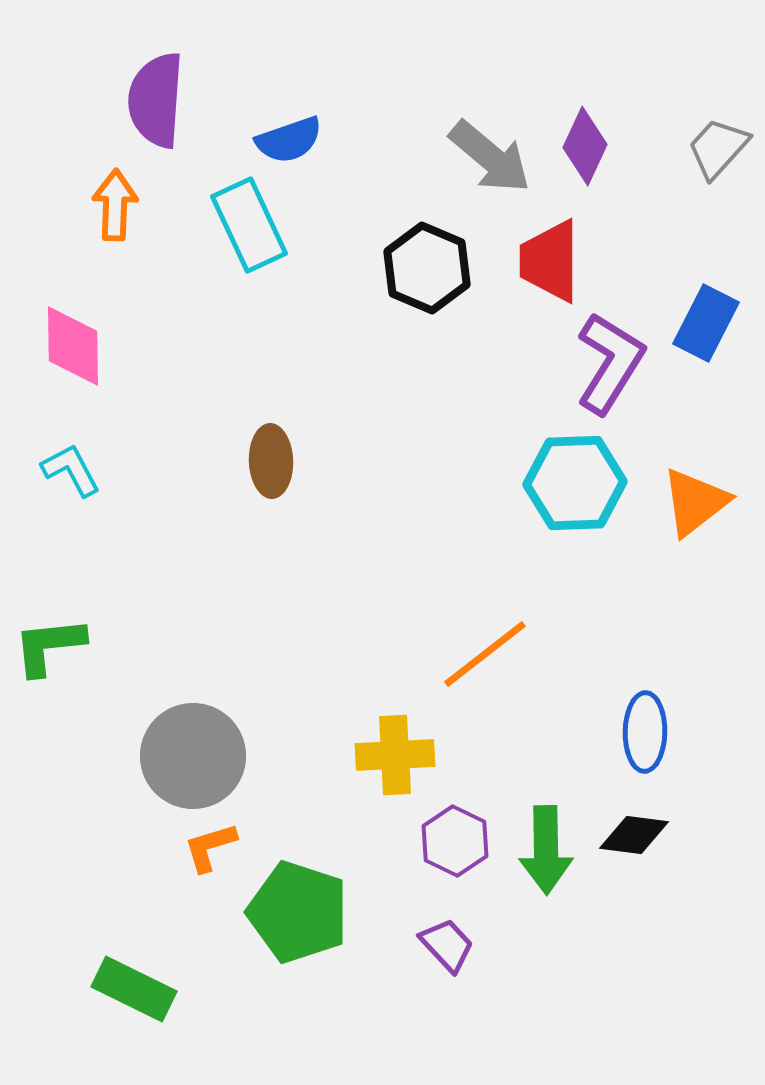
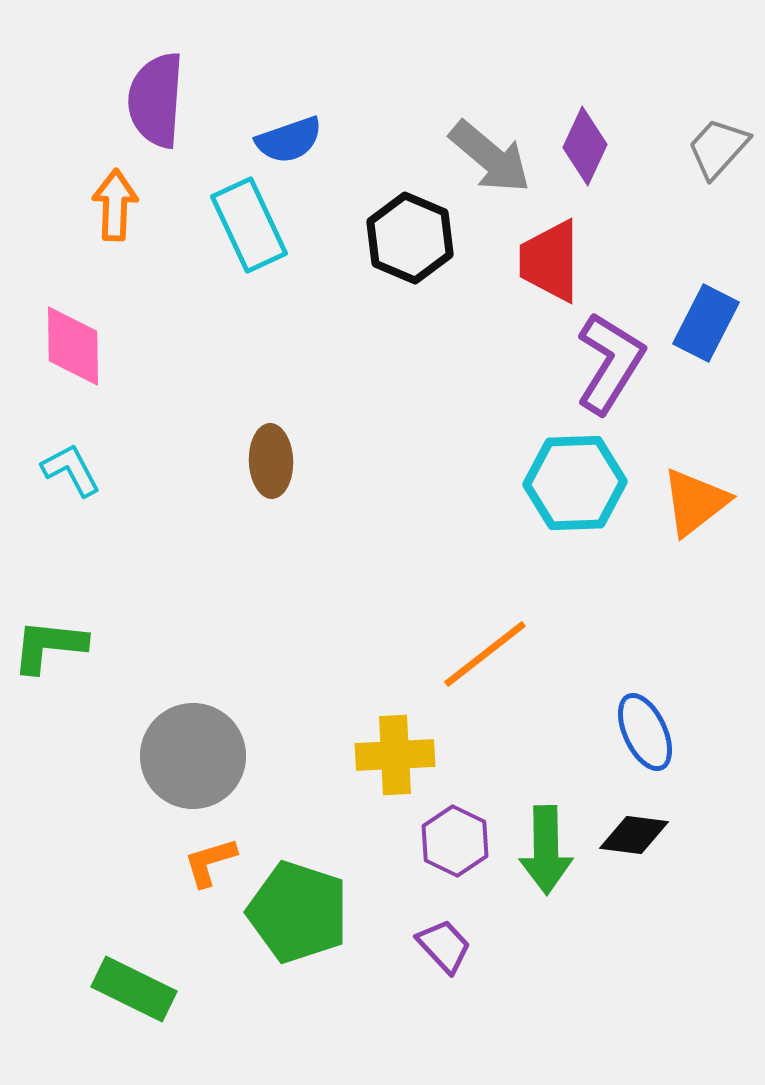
black hexagon: moved 17 px left, 30 px up
green L-shape: rotated 12 degrees clockwise
blue ellipse: rotated 26 degrees counterclockwise
orange L-shape: moved 15 px down
purple trapezoid: moved 3 px left, 1 px down
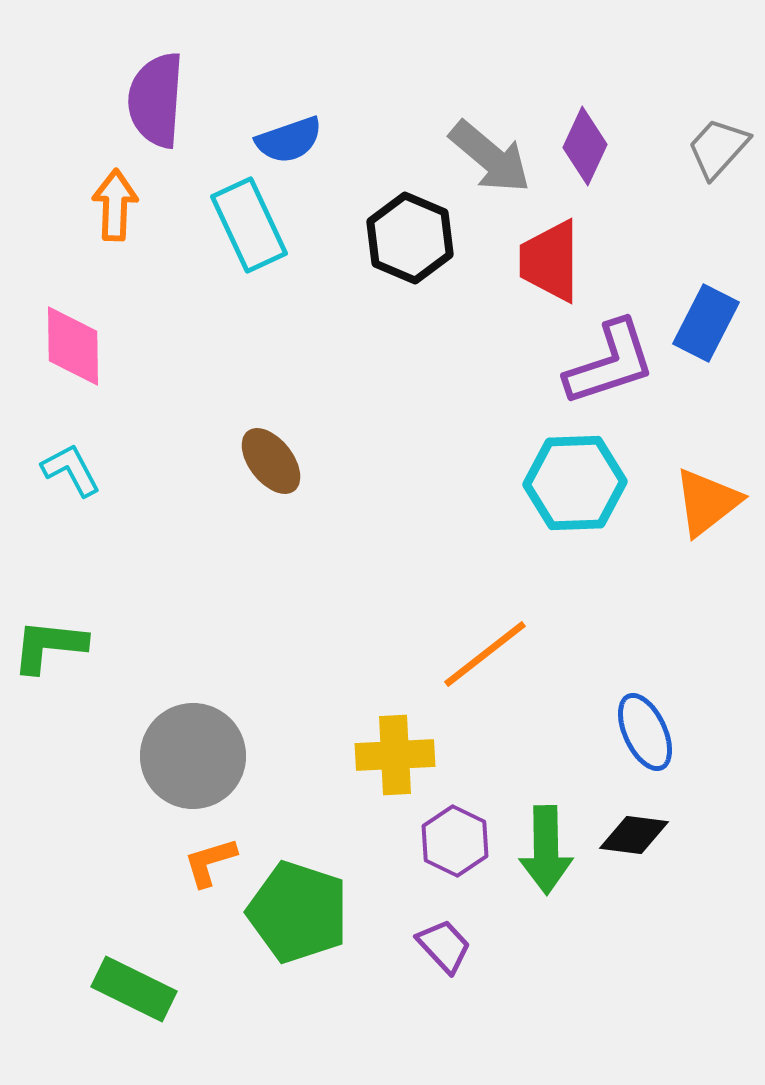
purple L-shape: rotated 40 degrees clockwise
brown ellipse: rotated 36 degrees counterclockwise
orange triangle: moved 12 px right
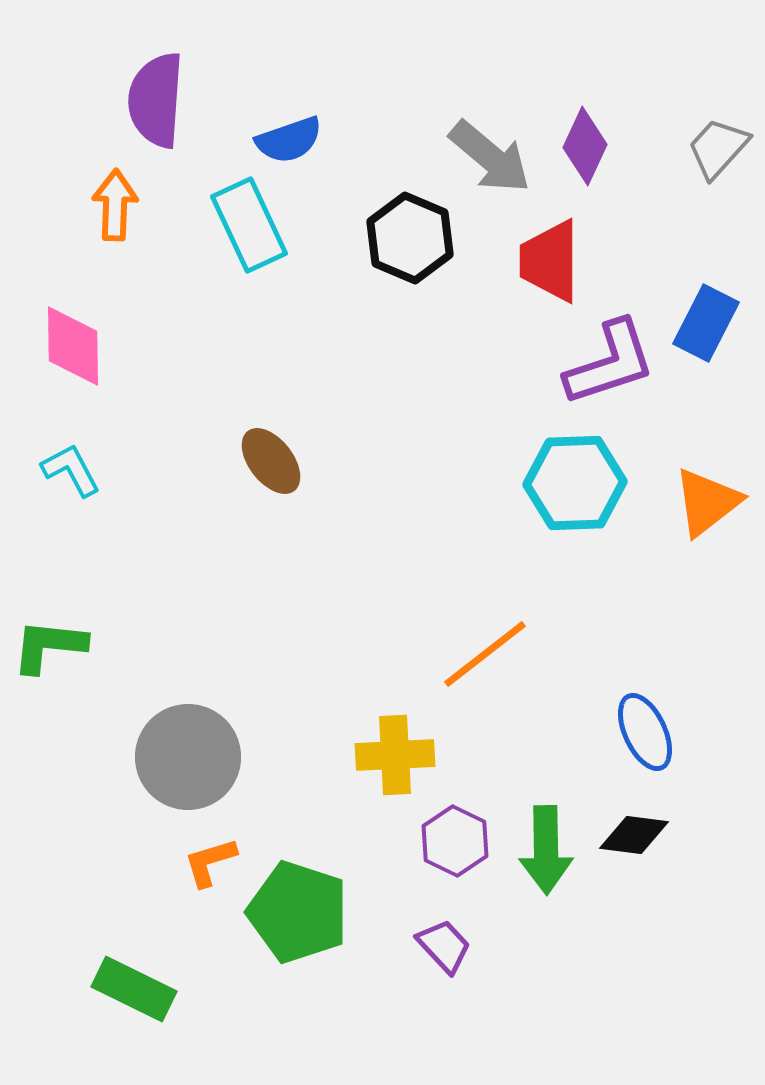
gray circle: moved 5 px left, 1 px down
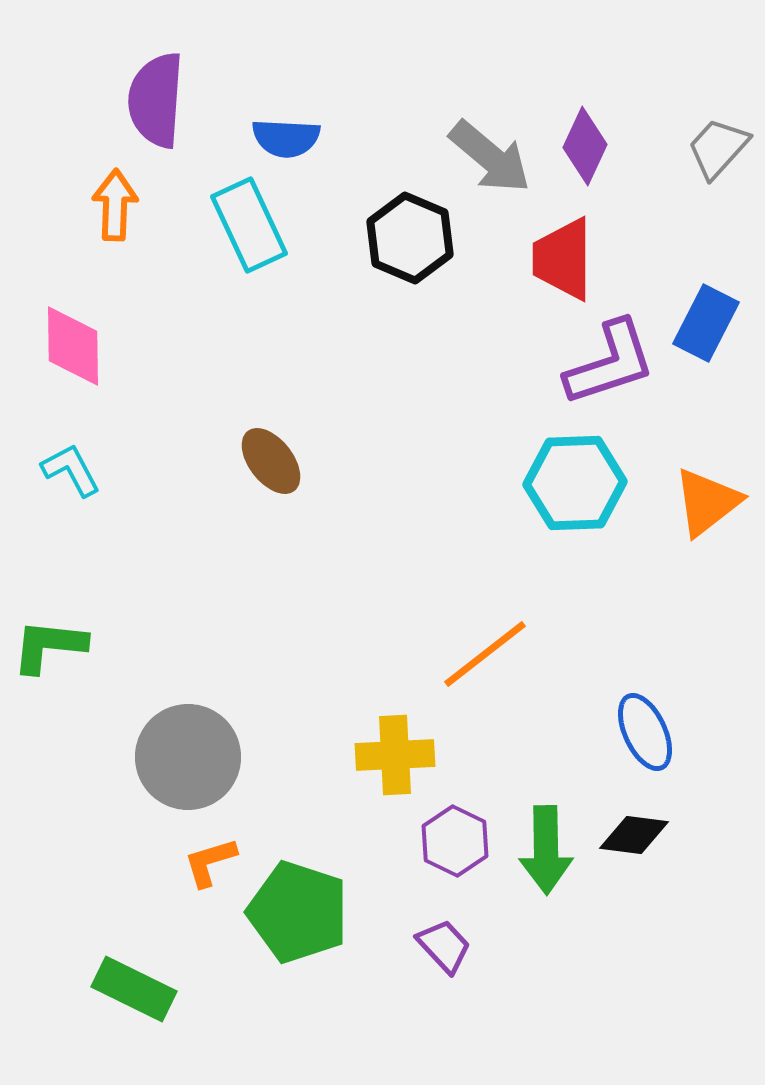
blue semicircle: moved 3 px left, 2 px up; rotated 22 degrees clockwise
red trapezoid: moved 13 px right, 2 px up
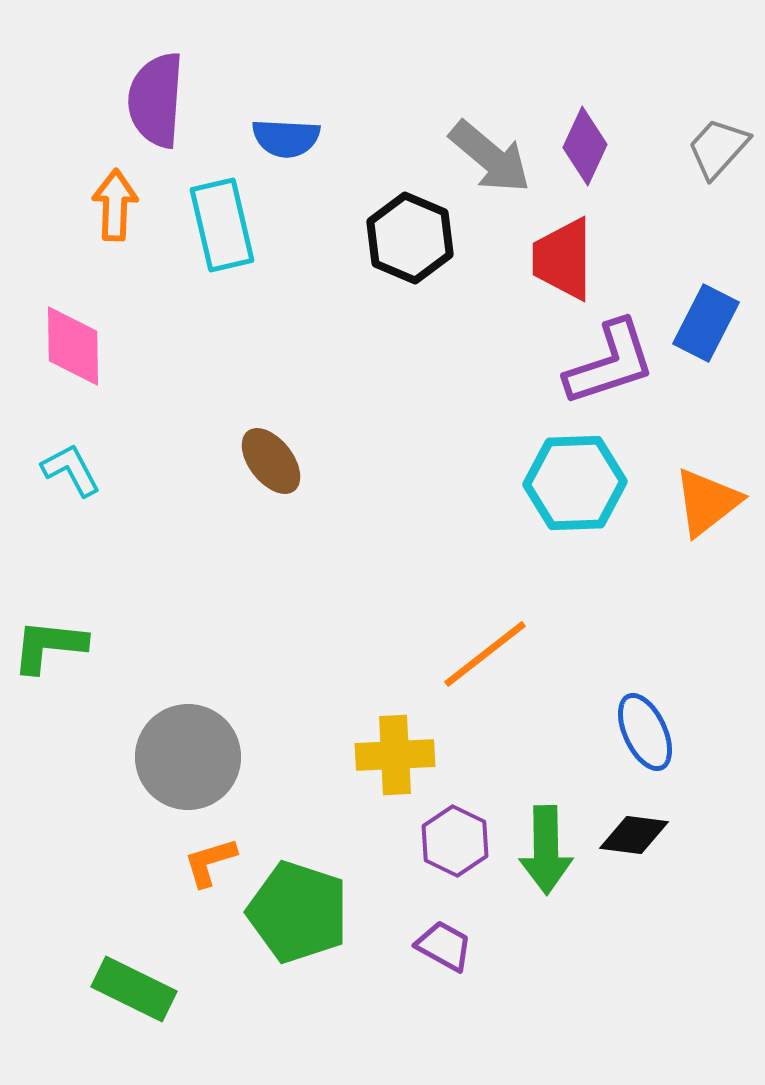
cyan rectangle: moved 27 px left; rotated 12 degrees clockwise
purple trapezoid: rotated 18 degrees counterclockwise
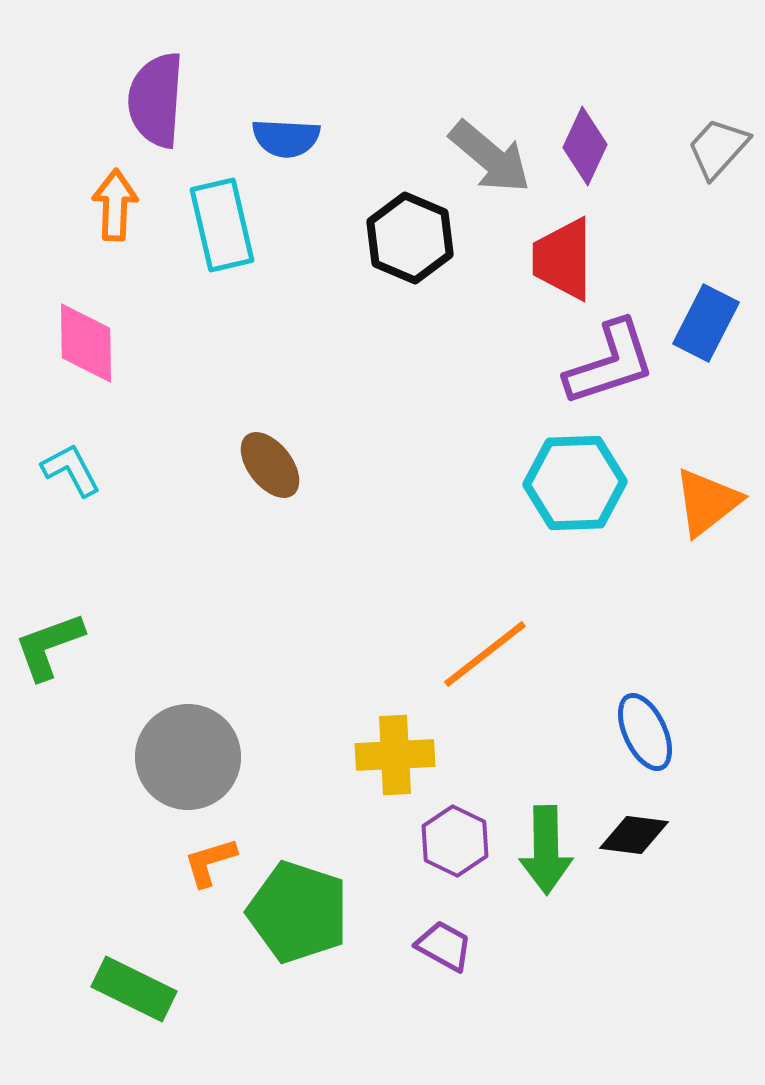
pink diamond: moved 13 px right, 3 px up
brown ellipse: moved 1 px left, 4 px down
green L-shape: rotated 26 degrees counterclockwise
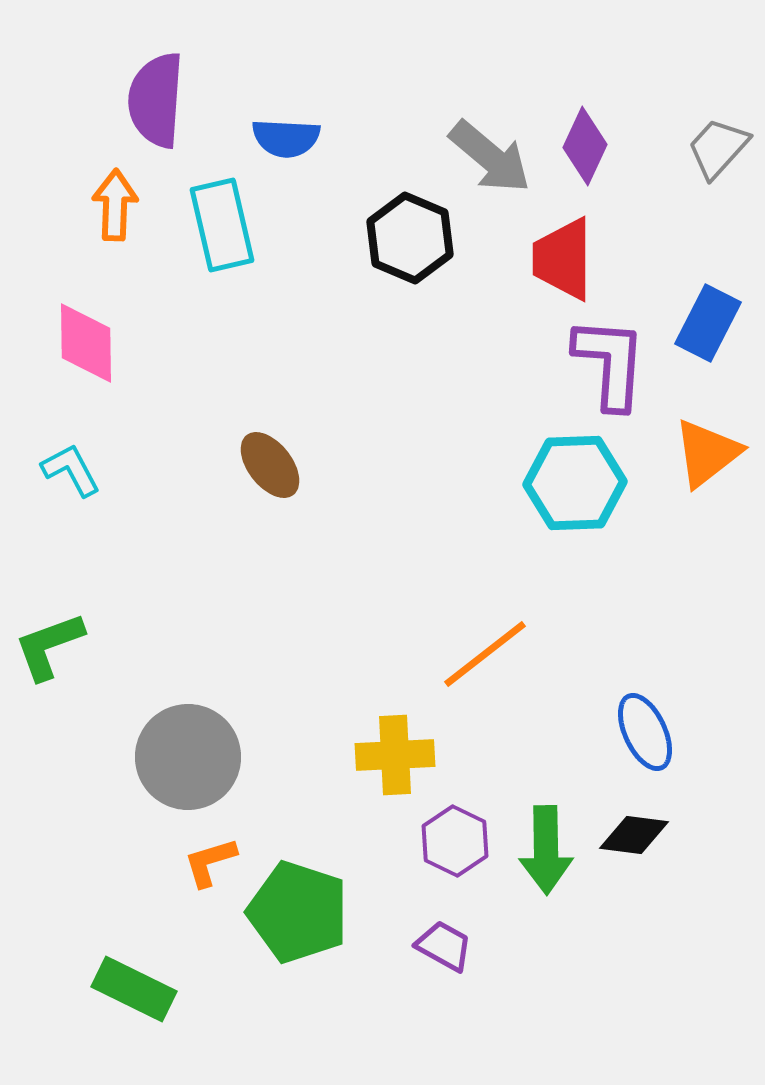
blue rectangle: moved 2 px right
purple L-shape: rotated 68 degrees counterclockwise
orange triangle: moved 49 px up
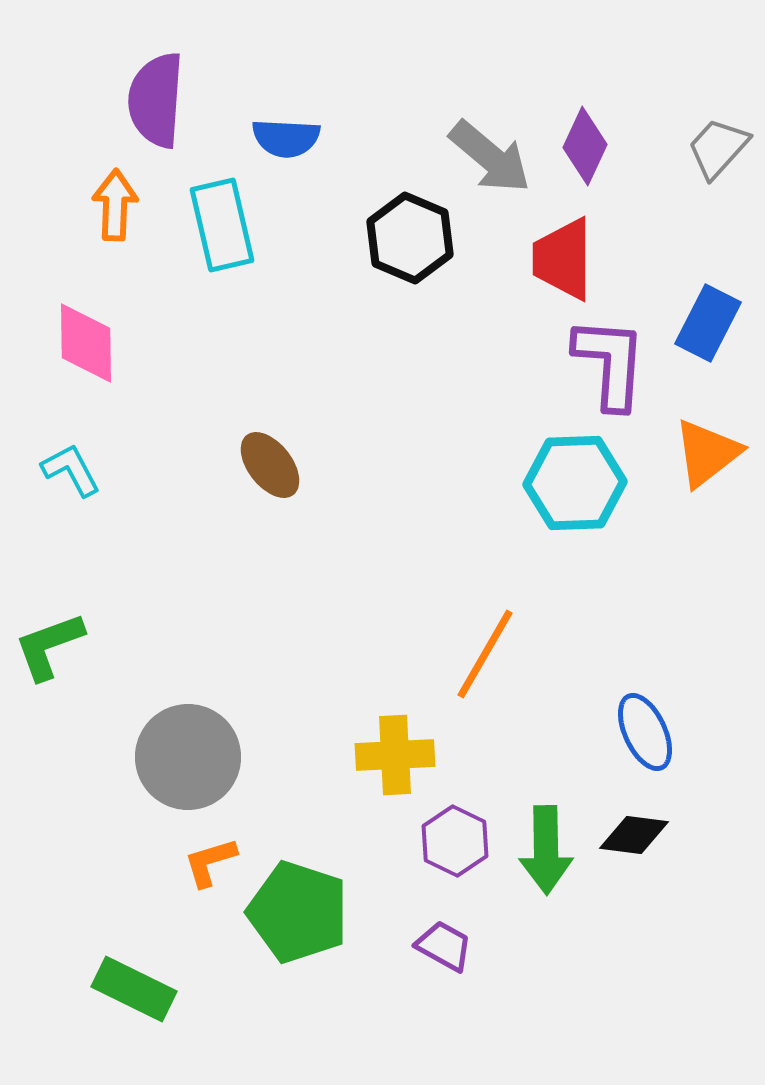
orange line: rotated 22 degrees counterclockwise
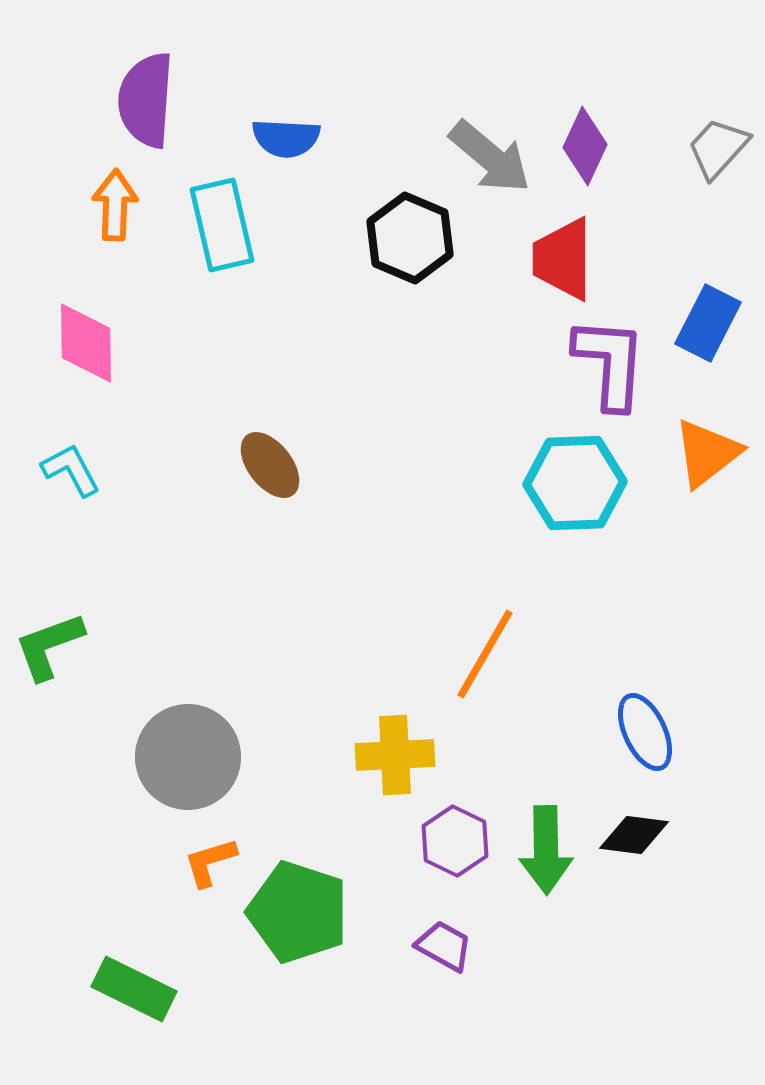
purple semicircle: moved 10 px left
